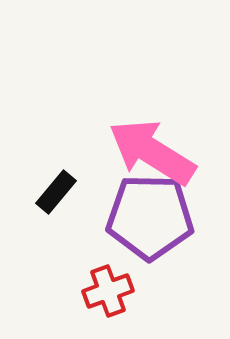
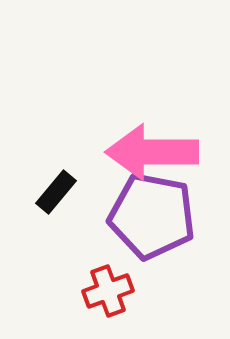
pink arrow: rotated 32 degrees counterclockwise
purple pentagon: moved 2 px right, 1 px up; rotated 10 degrees clockwise
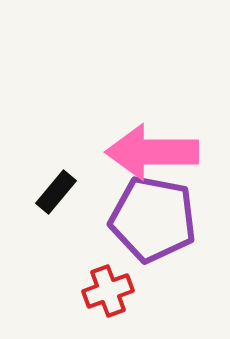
purple pentagon: moved 1 px right, 3 px down
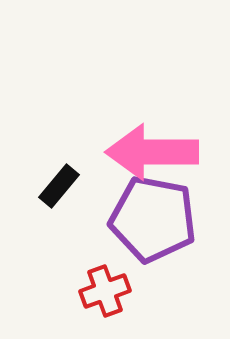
black rectangle: moved 3 px right, 6 px up
red cross: moved 3 px left
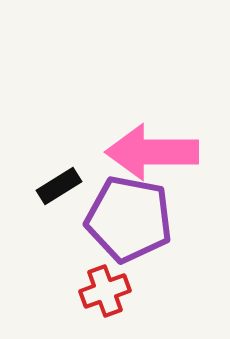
black rectangle: rotated 18 degrees clockwise
purple pentagon: moved 24 px left
